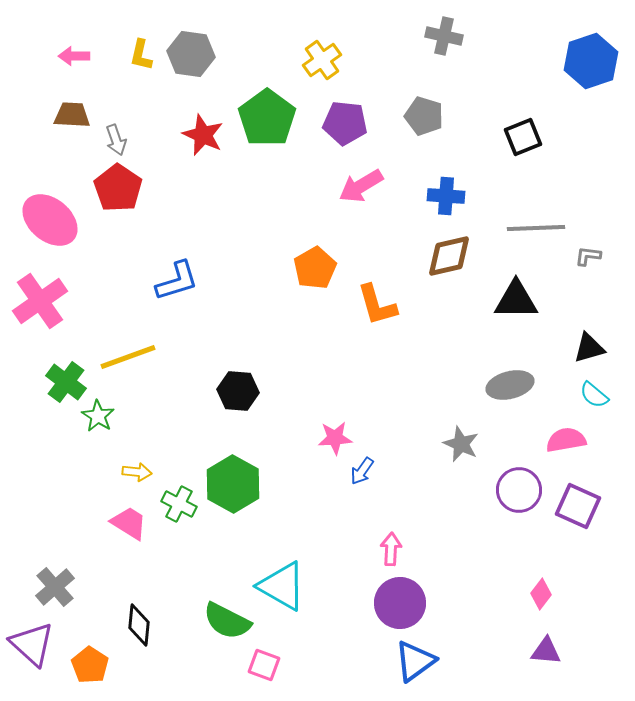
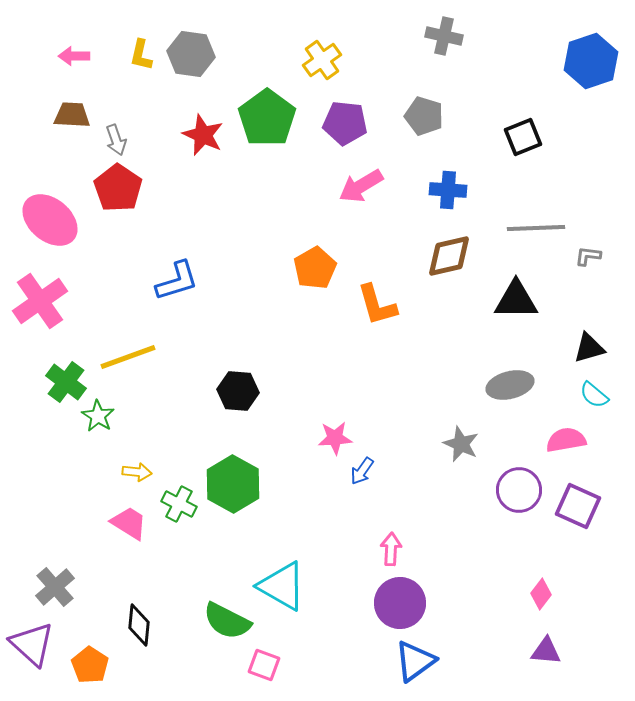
blue cross at (446, 196): moved 2 px right, 6 px up
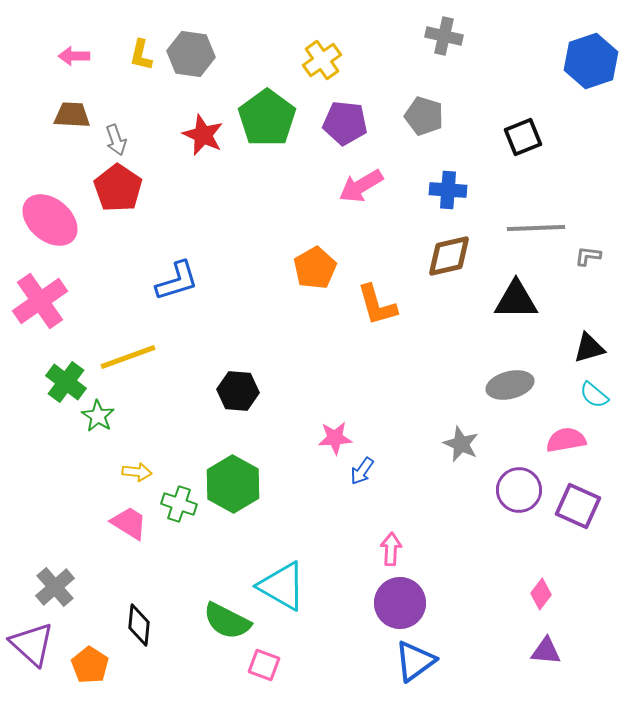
green cross at (179, 504): rotated 8 degrees counterclockwise
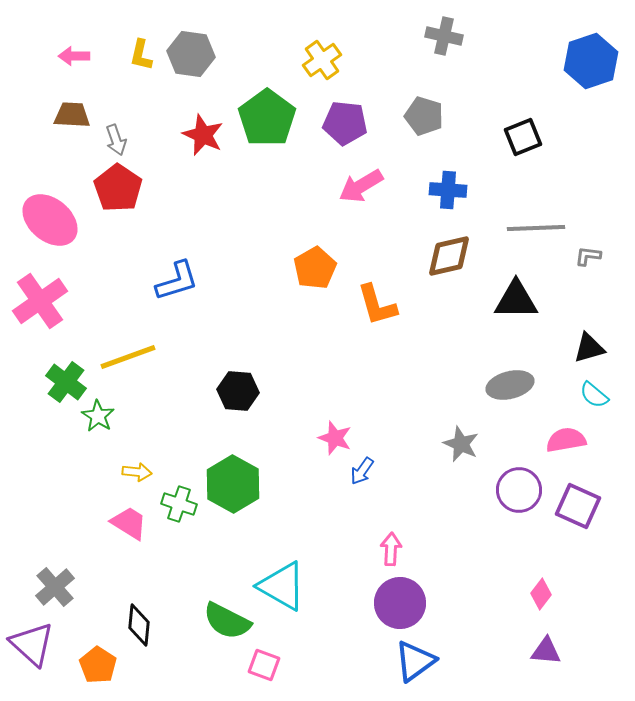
pink star at (335, 438): rotated 24 degrees clockwise
orange pentagon at (90, 665): moved 8 px right
